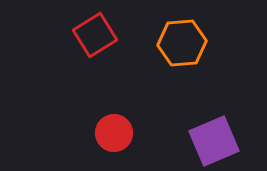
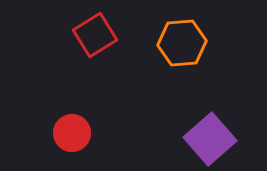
red circle: moved 42 px left
purple square: moved 4 px left, 2 px up; rotated 18 degrees counterclockwise
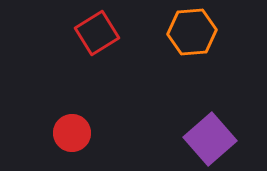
red square: moved 2 px right, 2 px up
orange hexagon: moved 10 px right, 11 px up
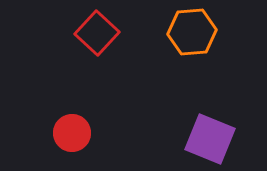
red square: rotated 15 degrees counterclockwise
purple square: rotated 27 degrees counterclockwise
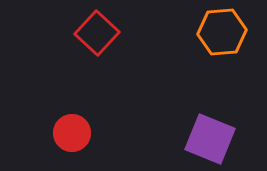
orange hexagon: moved 30 px right
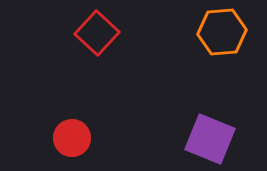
red circle: moved 5 px down
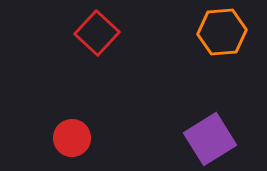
purple square: rotated 36 degrees clockwise
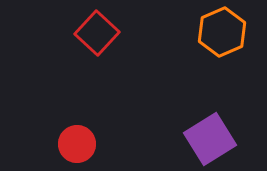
orange hexagon: rotated 18 degrees counterclockwise
red circle: moved 5 px right, 6 px down
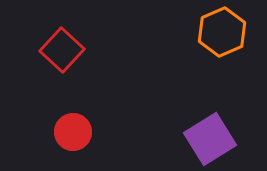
red square: moved 35 px left, 17 px down
red circle: moved 4 px left, 12 px up
